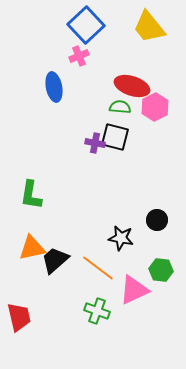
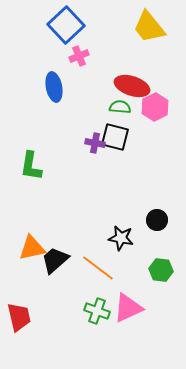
blue square: moved 20 px left
green L-shape: moved 29 px up
pink triangle: moved 6 px left, 18 px down
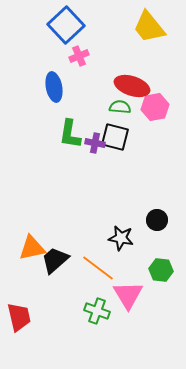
pink hexagon: rotated 16 degrees clockwise
green L-shape: moved 39 px right, 32 px up
pink triangle: moved 13 px up; rotated 36 degrees counterclockwise
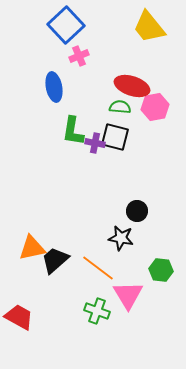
green L-shape: moved 3 px right, 3 px up
black circle: moved 20 px left, 9 px up
red trapezoid: rotated 48 degrees counterclockwise
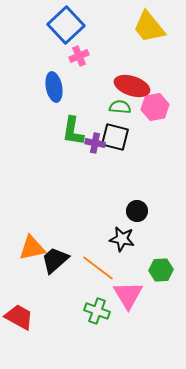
black star: moved 1 px right, 1 px down
green hexagon: rotated 10 degrees counterclockwise
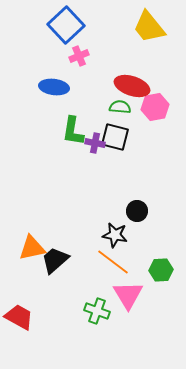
blue ellipse: rotated 72 degrees counterclockwise
black star: moved 7 px left, 4 px up
orange line: moved 15 px right, 6 px up
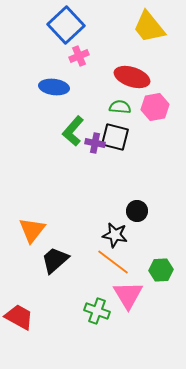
red ellipse: moved 9 px up
green L-shape: rotated 32 degrees clockwise
orange triangle: moved 18 px up; rotated 40 degrees counterclockwise
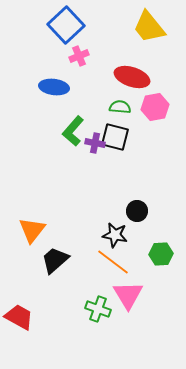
green hexagon: moved 16 px up
green cross: moved 1 px right, 2 px up
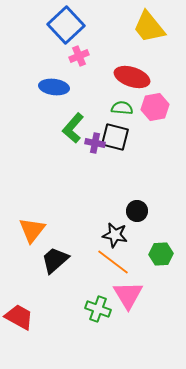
green semicircle: moved 2 px right, 1 px down
green L-shape: moved 3 px up
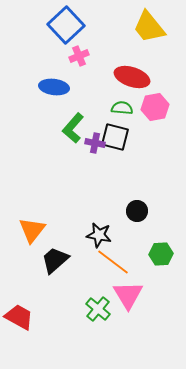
black star: moved 16 px left
green cross: rotated 20 degrees clockwise
